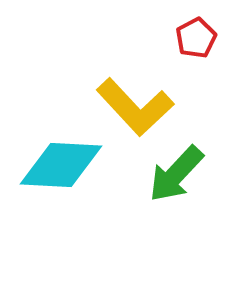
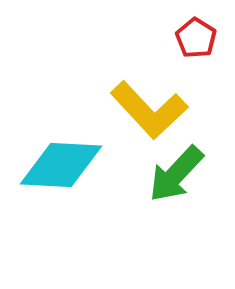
red pentagon: rotated 12 degrees counterclockwise
yellow L-shape: moved 14 px right, 3 px down
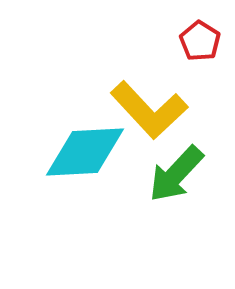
red pentagon: moved 4 px right, 3 px down
cyan diamond: moved 24 px right, 13 px up; rotated 6 degrees counterclockwise
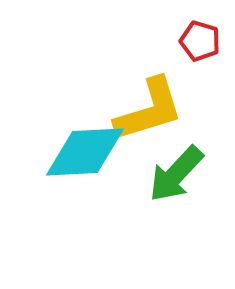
red pentagon: rotated 15 degrees counterclockwise
yellow L-shape: rotated 64 degrees counterclockwise
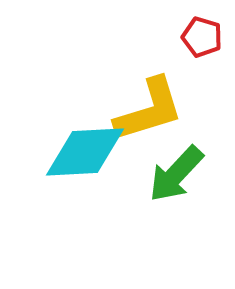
red pentagon: moved 2 px right, 4 px up
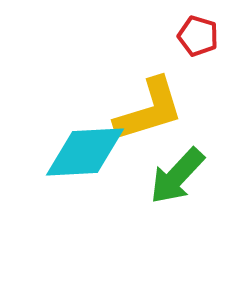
red pentagon: moved 4 px left, 1 px up
green arrow: moved 1 px right, 2 px down
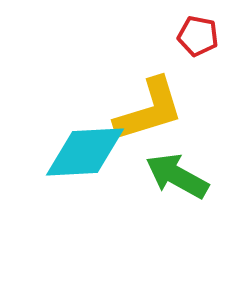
red pentagon: rotated 6 degrees counterclockwise
green arrow: rotated 76 degrees clockwise
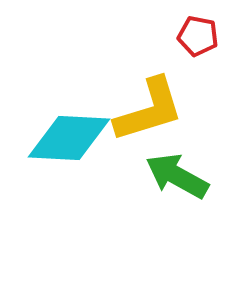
cyan diamond: moved 16 px left, 14 px up; rotated 6 degrees clockwise
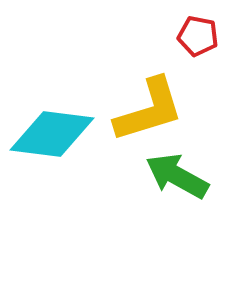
cyan diamond: moved 17 px left, 4 px up; rotated 4 degrees clockwise
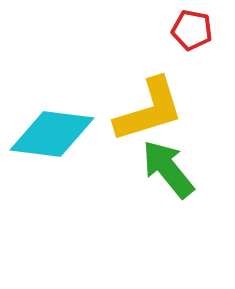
red pentagon: moved 6 px left, 6 px up
green arrow: moved 9 px left, 7 px up; rotated 22 degrees clockwise
